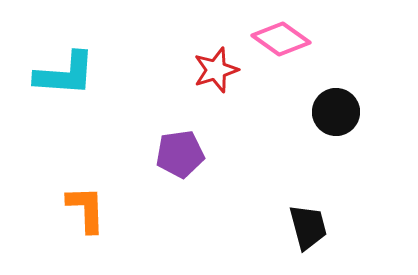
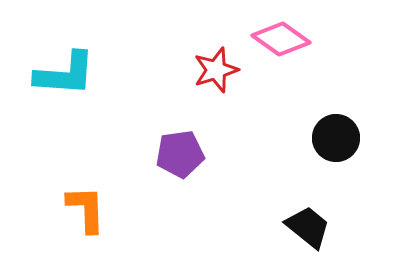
black circle: moved 26 px down
black trapezoid: rotated 36 degrees counterclockwise
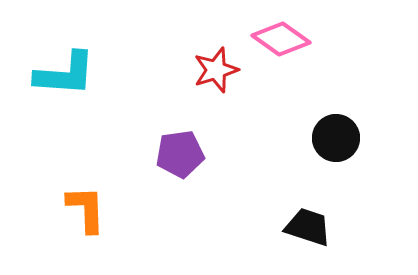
black trapezoid: rotated 21 degrees counterclockwise
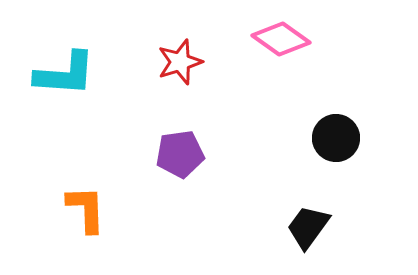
red star: moved 36 px left, 8 px up
black trapezoid: rotated 72 degrees counterclockwise
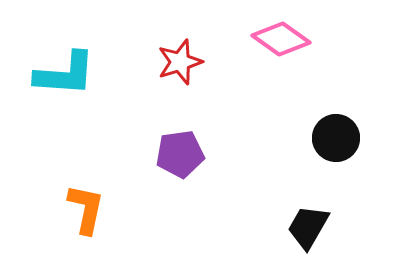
orange L-shape: rotated 14 degrees clockwise
black trapezoid: rotated 6 degrees counterclockwise
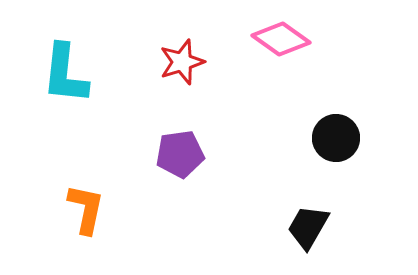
red star: moved 2 px right
cyan L-shape: rotated 92 degrees clockwise
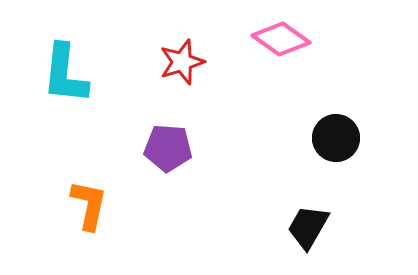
purple pentagon: moved 12 px left, 6 px up; rotated 12 degrees clockwise
orange L-shape: moved 3 px right, 4 px up
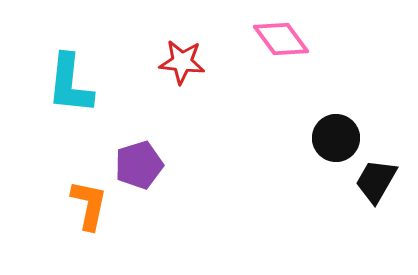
pink diamond: rotated 18 degrees clockwise
red star: rotated 24 degrees clockwise
cyan L-shape: moved 5 px right, 10 px down
purple pentagon: moved 29 px left, 17 px down; rotated 21 degrees counterclockwise
black trapezoid: moved 68 px right, 46 px up
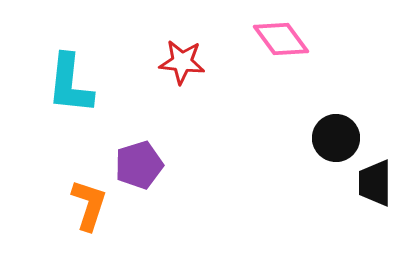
black trapezoid: moved 1 px left, 2 px down; rotated 30 degrees counterclockwise
orange L-shape: rotated 6 degrees clockwise
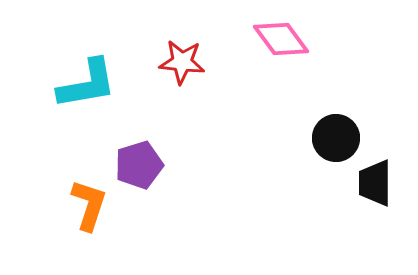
cyan L-shape: moved 17 px right; rotated 106 degrees counterclockwise
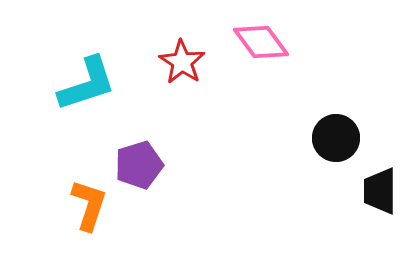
pink diamond: moved 20 px left, 3 px down
red star: rotated 27 degrees clockwise
cyan L-shape: rotated 8 degrees counterclockwise
black trapezoid: moved 5 px right, 8 px down
